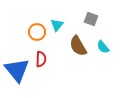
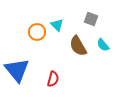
cyan triangle: rotated 24 degrees counterclockwise
cyan semicircle: moved 2 px up
red semicircle: moved 12 px right, 20 px down; rotated 14 degrees clockwise
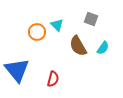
cyan semicircle: moved 3 px down; rotated 104 degrees counterclockwise
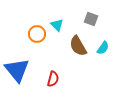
orange circle: moved 2 px down
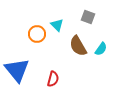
gray square: moved 3 px left, 2 px up
cyan semicircle: moved 2 px left, 1 px down
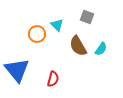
gray square: moved 1 px left
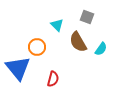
orange circle: moved 13 px down
brown semicircle: moved 4 px up
blue triangle: moved 1 px right, 2 px up
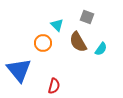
orange circle: moved 6 px right, 4 px up
blue triangle: moved 1 px right, 2 px down
red semicircle: moved 1 px right, 7 px down
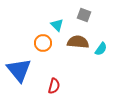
gray square: moved 3 px left, 2 px up
brown semicircle: rotated 125 degrees clockwise
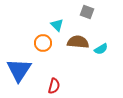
gray square: moved 3 px right, 3 px up
cyan semicircle: rotated 24 degrees clockwise
blue triangle: rotated 12 degrees clockwise
